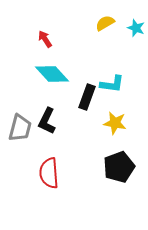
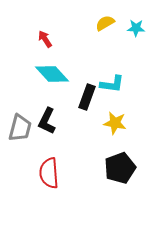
cyan star: rotated 18 degrees counterclockwise
black pentagon: moved 1 px right, 1 px down
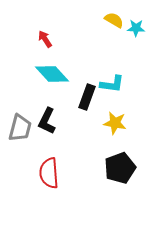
yellow semicircle: moved 9 px right, 3 px up; rotated 60 degrees clockwise
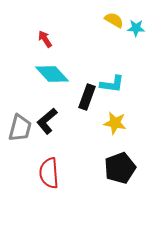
black L-shape: rotated 24 degrees clockwise
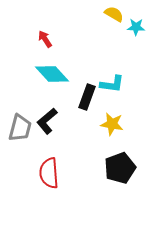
yellow semicircle: moved 6 px up
cyan star: moved 1 px up
yellow star: moved 3 px left, 1 px down
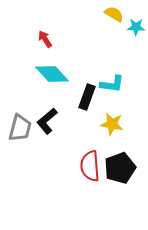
red semicircle: moved 41 px right, 7 px up
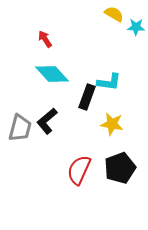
cyan L-shape: moved 3 px left, 2 px up
red semicircle: moved 11 px left, 4 px down; rotated 28 degrees clockwise
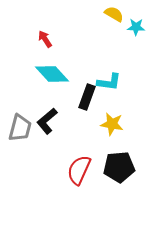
black pentagon: moved 1 px left, 1 px up; rotated 16 degrees clockwise
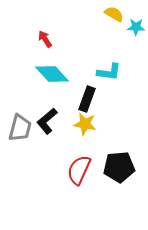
cyan L-shape: moved 10 px up
black rectangle: moved 2 px down
yellow star: moved 27 px left
